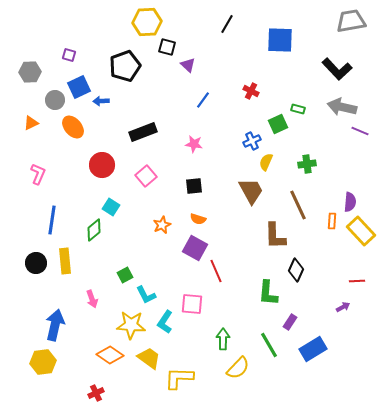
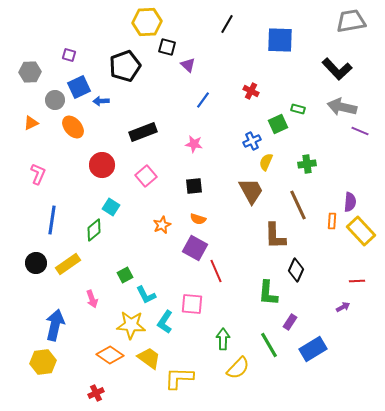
yellow rectangle at (65, 261): moved 3 px right, 3 px down; rotated 60 degrees clockwise
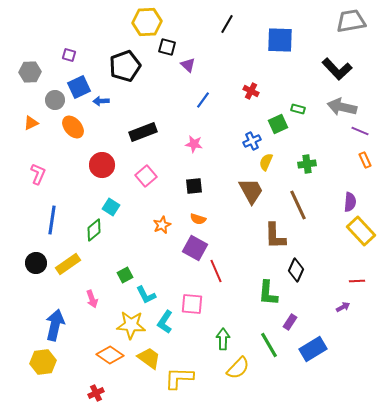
orange rectangle at (332, 221): moved 33 px right, 61 px up; rotated 28 degrees counterclockwise
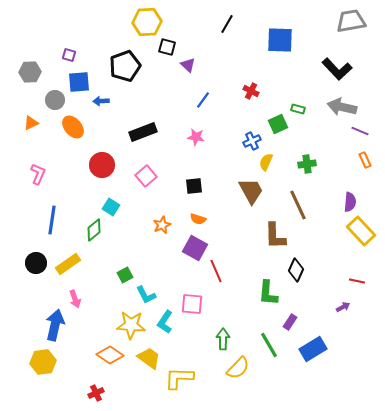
blue square at (79, 87): moved 5 px up; rotated 20 degrees clockwise
pink star at (194, 144): moved 2 px right, 7 px up
red line at (357, 281): rotated 14 degrees clockwise
pink arrow at (92, 299): moved 17 px left
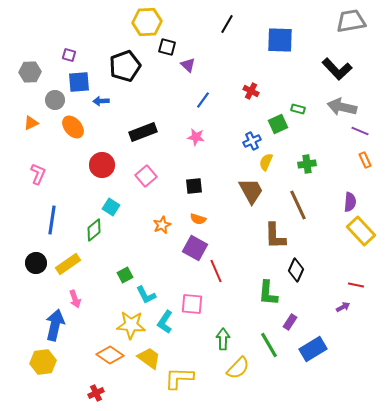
red line at (357, 281): moved 1 px left, 4 px down
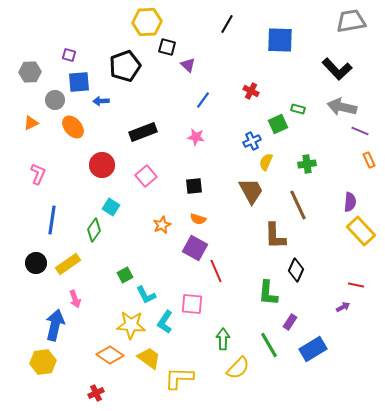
orange rectangle at (365, 160): moved 4 px right
green diamond at (94, 230): rotated 15 degrees counterclockwise
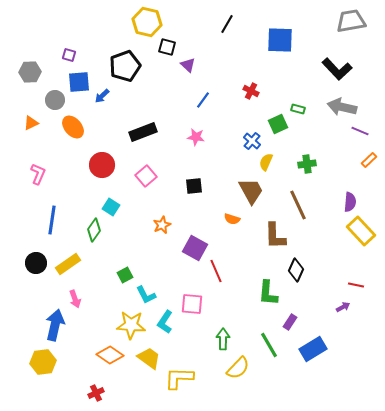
yellow hexagon at (147, 22): rotated 16 degrees clockwise
blue arrow at (101, 101): moved 1 px right, 5 px up; rotated 42 degrees counterclockwise
blue cross at (252, 141): rotated 24 degrees counterclockwise
orange rectangle at (369, 160): rotated 70 degrees clockwise
orange semicircle at (198, 219): moved 34 px right
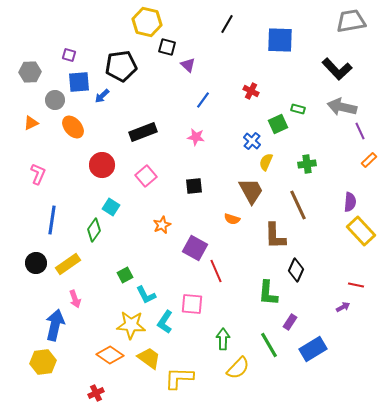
black pentagon at (125, 66): moved 4 px left; rotated 12 degrees clockwise
purple line at (360, 131): rotated 42 degrees clockwise
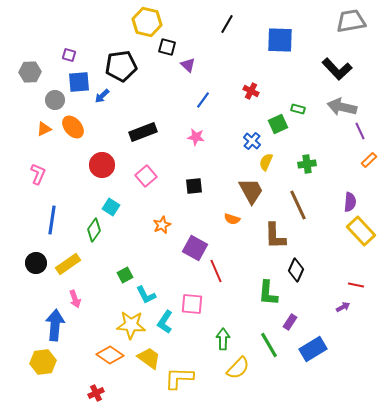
orange triangle at (31, 123): moved 13 px right, 6 px down
blue arrow at (55, 325): rotated 8 degrees counterclockwise
